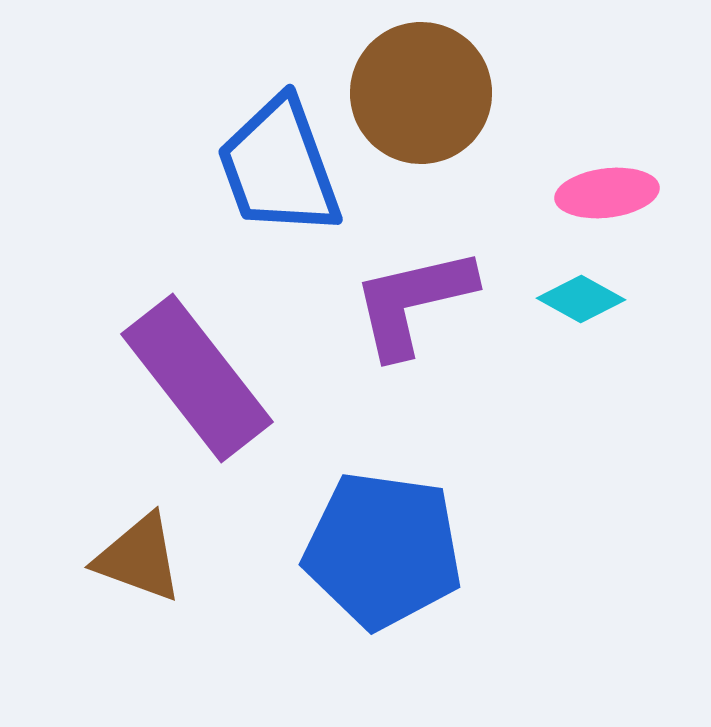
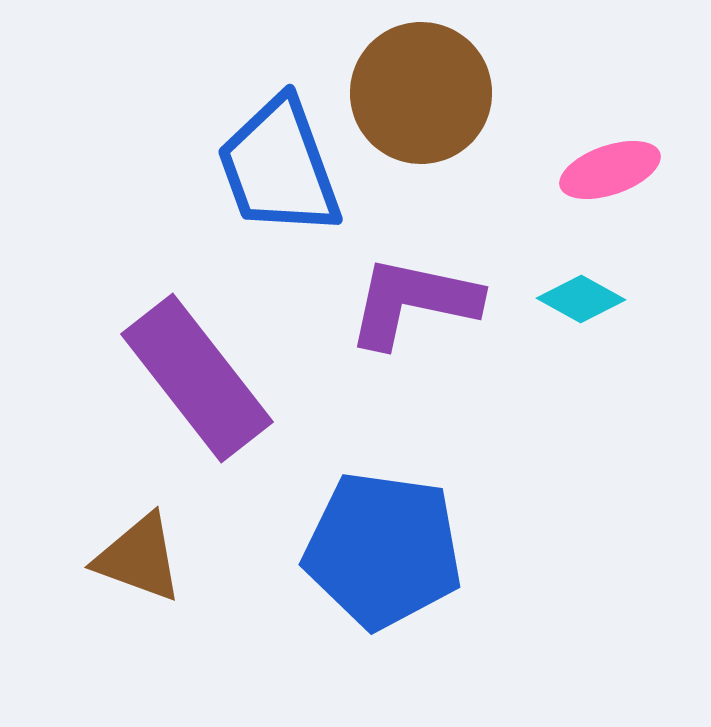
pink ellipse: moved 3 px right, 23 px up; rotated 12 degrees counterclockwise
purple L-shape: rotated 25 degrees clockwise
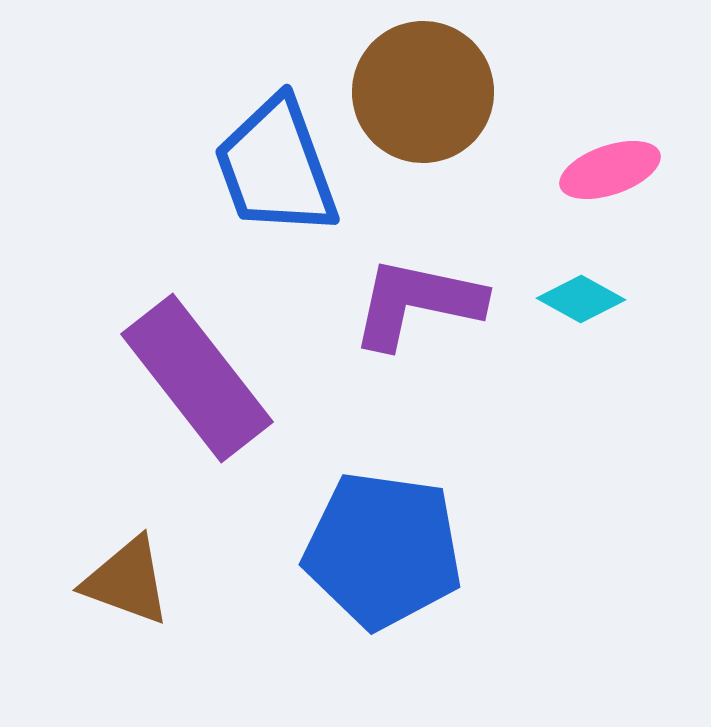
brown circle: moved 2 px right, 1 px up
blue trapezoid: moved 3 px left
purple L-shape: moved 4 px right, 1 px down
brown triangle: moved 12 px left, 23 px down
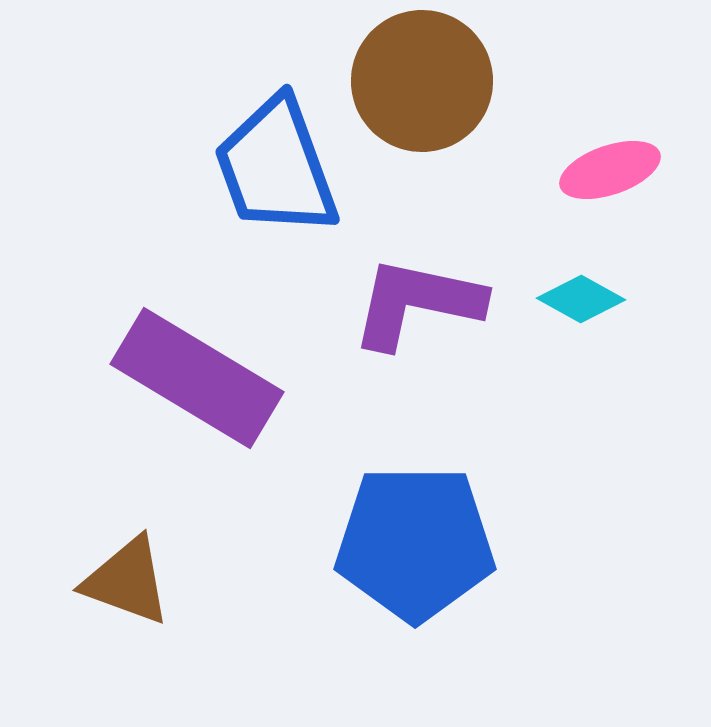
brown circle: moved 1 px left, 11 px up
purple rectangle: rotated 21 degrees counterclockwise
blue pentagon: moved 32 px right, 7 px up; rotated 8 degrees counterclockwise
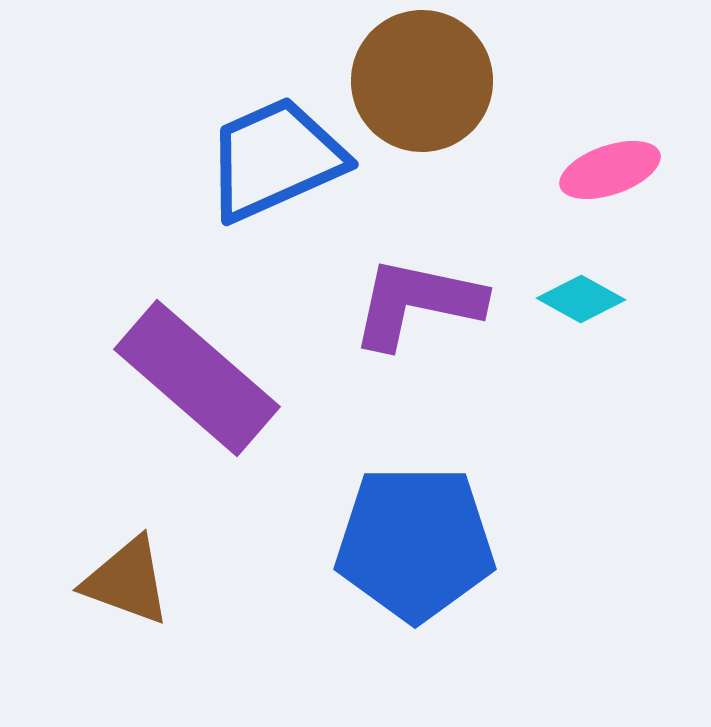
blue trapezoid: moved 1 px left, 8 px up; rotated 86 degrees clockwise
purple rectangle: rotated 10 degrees clockwise
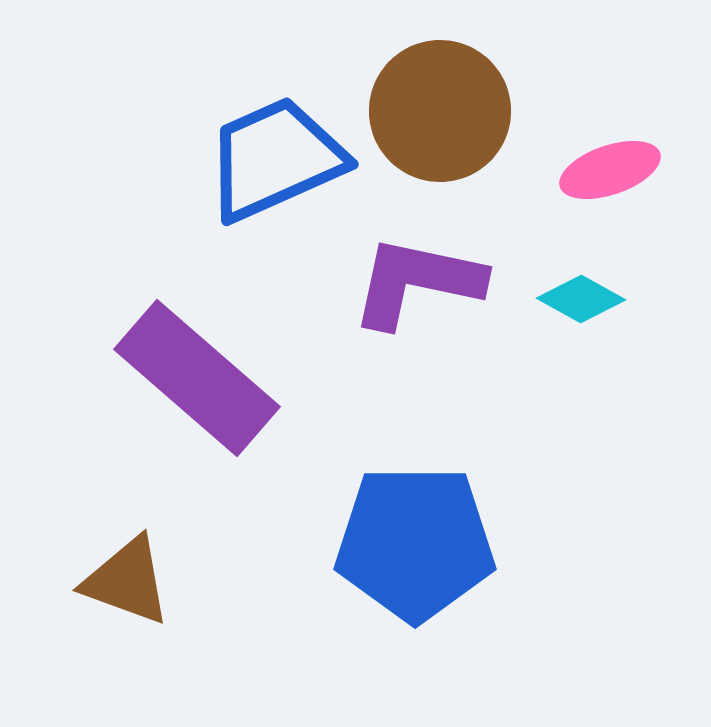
brown circle: moved 18 px right, 30 px down
purple L-shape: moved 21 px up
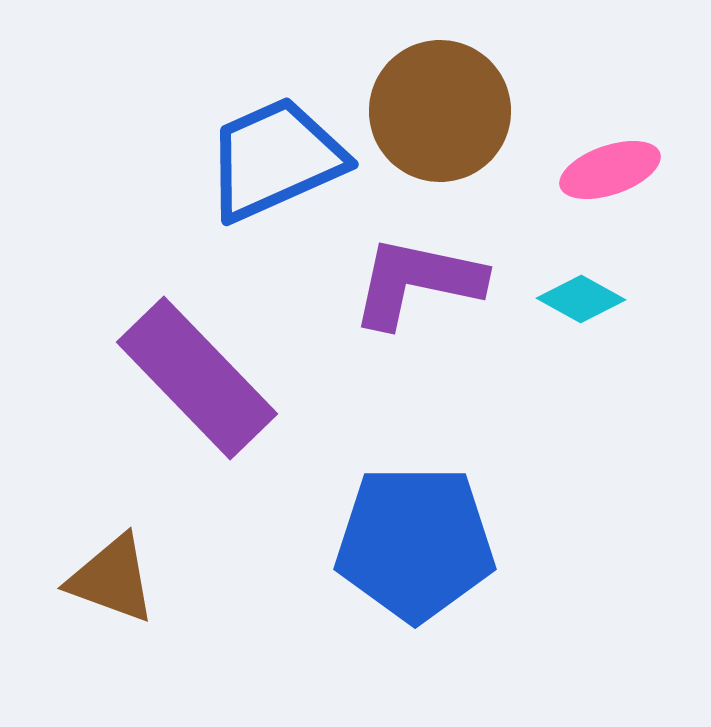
purple rectangle: rotated 5 degrees clockwise
brown triangle: moved 15 px left, 2 px up
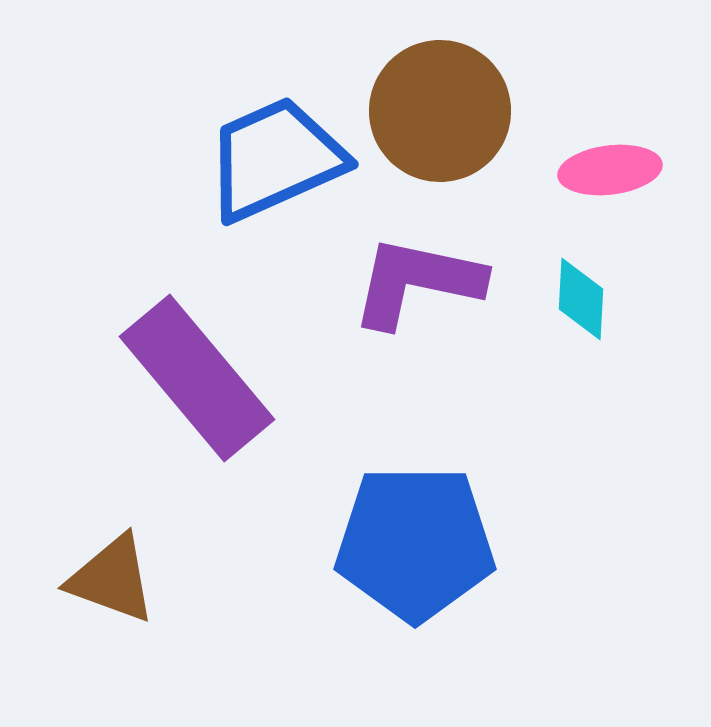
pink ellipse: rotated 12 degrees clockwise
cyan diamond: rotated 64 degrees clockwise
purple rectangle: rotated 4 degrees clockwise
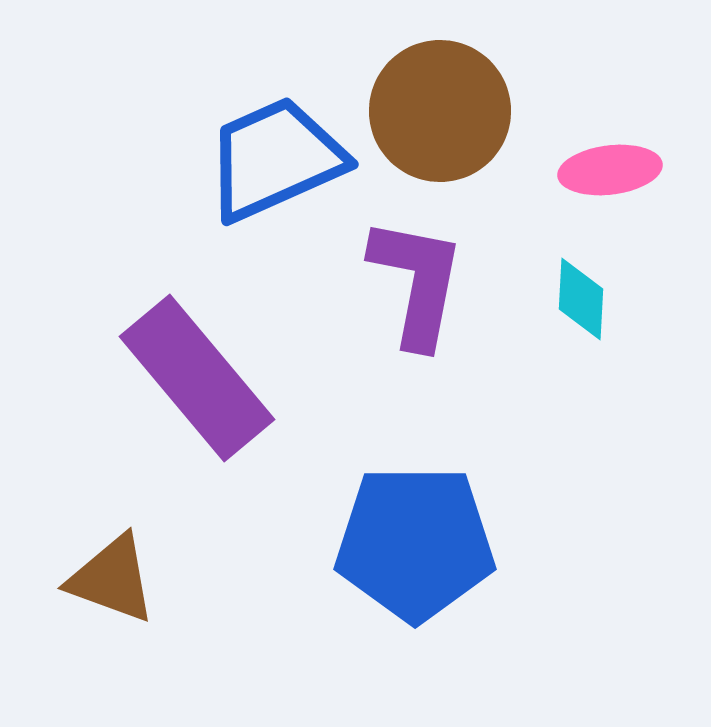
purple L-shape: rotated 89 degrees clockwise
